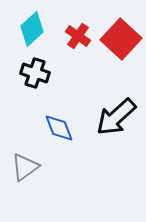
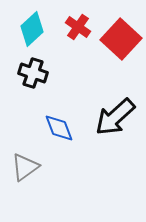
red cross: moved 9 px up
black cross: moved 2 px left
black arrow: moved 1 px left
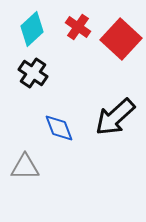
black cross: rotated 16 degrees clockwise
gray triangle: rotated 36 degrees clockwise
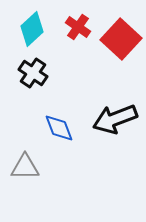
black arrow: moved 2 px down; rotated 21 degrees clockwise
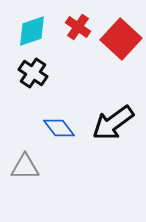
cyan diamond: moved 2 px down; rotated 24 degrees clockwise
black arrow: moved 2 px left, 4 px down; rotated 15 degrees counterclockwise
blue diamond: rotated 16 degrees counterclockwise
